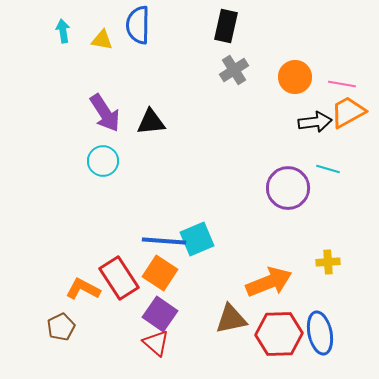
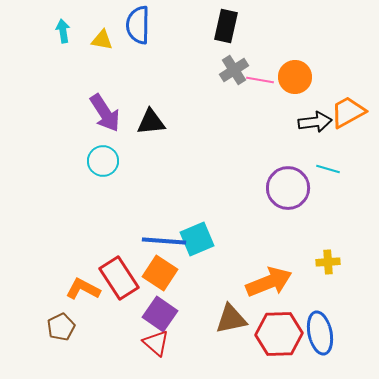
pink line: moved 82 px left, 4 px up
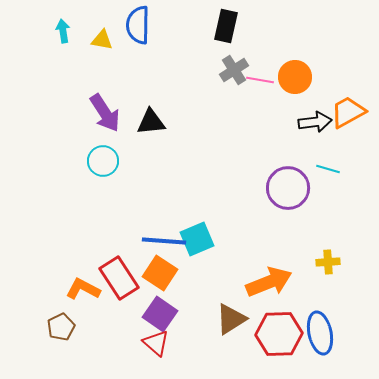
brown triangle: rotated 20 degrees counterclockwise
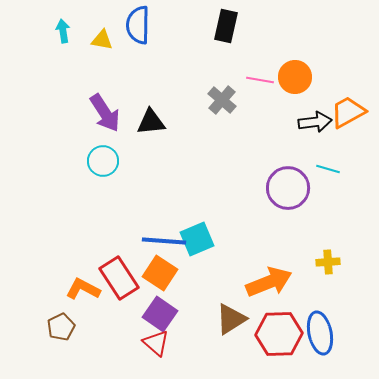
gray cross: moved 12 px left, 30 px down; rotated 16 degrees counterclockwise
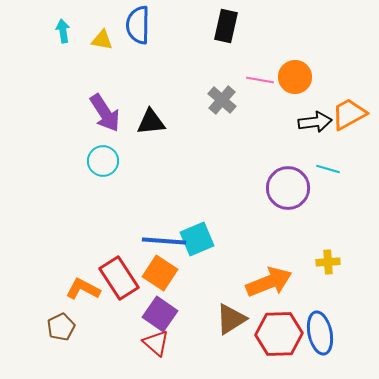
orange trapezoid: moved 1 px right, 2 px down
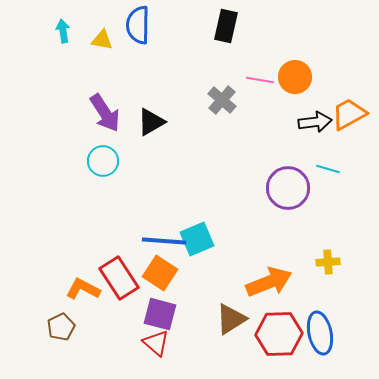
black triangle: rotated 24 degrees counterclockwise
purple square: rotated 20 degrees counterclockwise
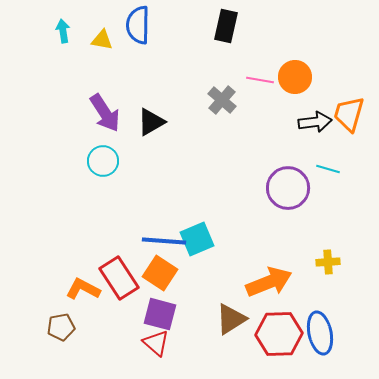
orange trapezoid: rotated 45 degrees counterclockwise
brown pentagon: rotated 16 degrees clockwise
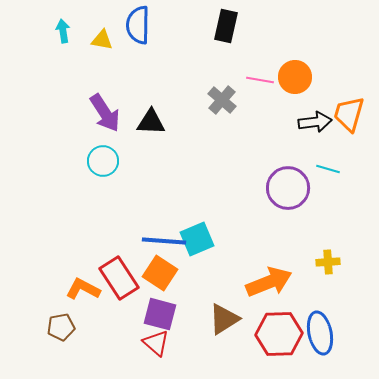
black triangle: rotated 32 degrees clockwise
brown triangle: moved 7 px left
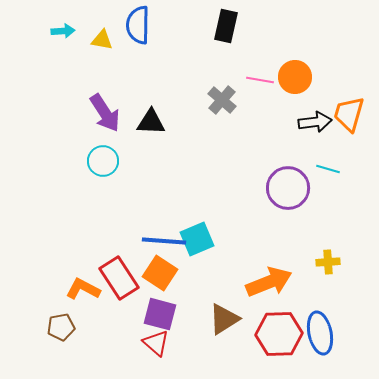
cyan arrow: rotated 95 degrees clockwise
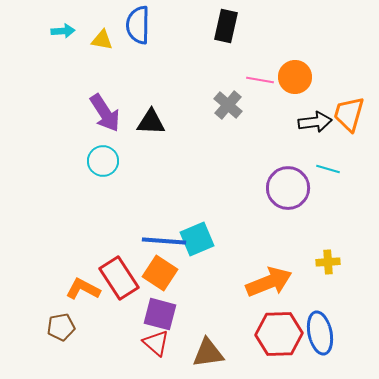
gray cross: moved 6 px right, 5 px down
brown triangle: moved 16 px left, 34 px down; rotated 24 degrees clockwise
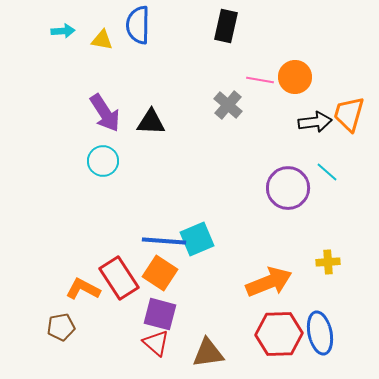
cyan line: moved 1 px left, 3 px down; rotated 25 degrees clockwise
